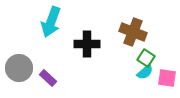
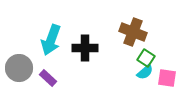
cyan arrow: moved 18 px down
black cross: moved 2 px left, 4 px down
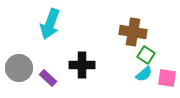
brown cross: rotated 12 degrees counterclockwise
cyan arrow: moved 1 px left, 16 px up
black cross: moved 3 px left, 17 px down
green square: moved 3 px up
cyan semicircle: moved 1 px left, 2 px down
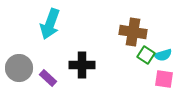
cyan semicircle: moved 19 px right, 19 px up; rotated 24 degrees clockwise
pink square: moved 3 px left, 1 px down
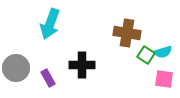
brown cross: moved 6 px left, 1 px down
cyan semicircle: moved 3 px up
gray circle: moved 3 px left
purple rectangle: rotated 18 degrees clockwise
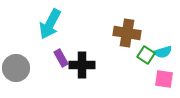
cyan arrow: rotated 8 degrees clockwise
purple rectangle: moved 13 px right, 20 px up
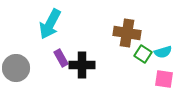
green square: moved 3 px left, 1 px up
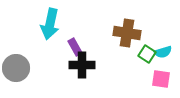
cyan arrow: rotated 16 degrees counterclockwise
green square: moved 4 px right
purple rectangle: moved 14 px right, 11 px up
pink square: moved 3 px left
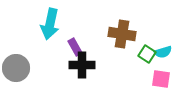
brown cross: moved 5 px left, 1 px down
